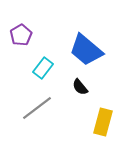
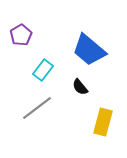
blue trapezoid: moved 3 px right
cyan rectangle: moved 2 px down
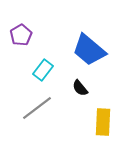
black semicircle: moved 1 px down
yellow rectangle: rotated 12 degrees counterclockwise
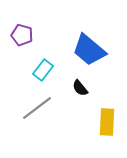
purple pentagon: moved 1 px right; rotated 25 degrees counterclockwise
yellow rectangle: moved 4 px right
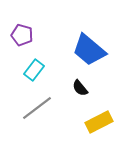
cyan rectangle: moved 9 px left
yellow rectangle: moved 8 px left; rotated 60 degrees clockwise
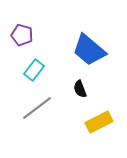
black semicircle: moved 1 px down; rotated 18 degrees clockwise
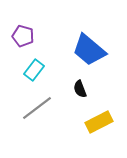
purple pentagon: moved 1 px right, 1 px down
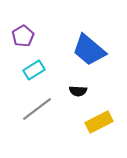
purple pentagon: rotated 25 degrees clockwise
cyan rectangle: rotated 20 degrees clockwise
black semicircle: moved 2 px left, 2 px down; rotated 66 degrees counterclockwise
gray line: moved 1 px down
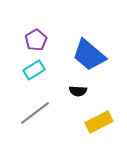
purple pentagon: moved 13 px right, 4 px down
blue trapezoid: moved 5 px down
gray line: moved 2 px left, 4 px down
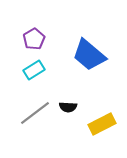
purple pentagon: moved 2 px left, 1 px up
black semicircle: moved 10 px left, 16 px down
yellow rectangle: moved 3 px right, 2 px down
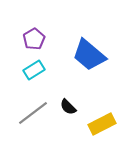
black semicircle: rotated 42 degrees clockwise
gray line: moved 2 px left
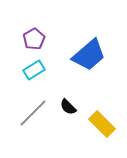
blue trapezoid: rotated 81 degrees counterclockwise
gray line: rotated 8 degrees counterclockwise
yellow rectangle: rotated 72 degrees clockwise
